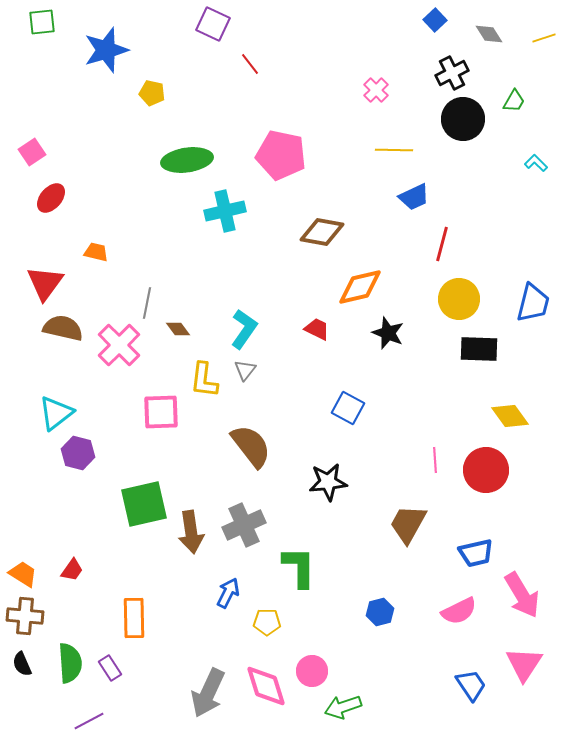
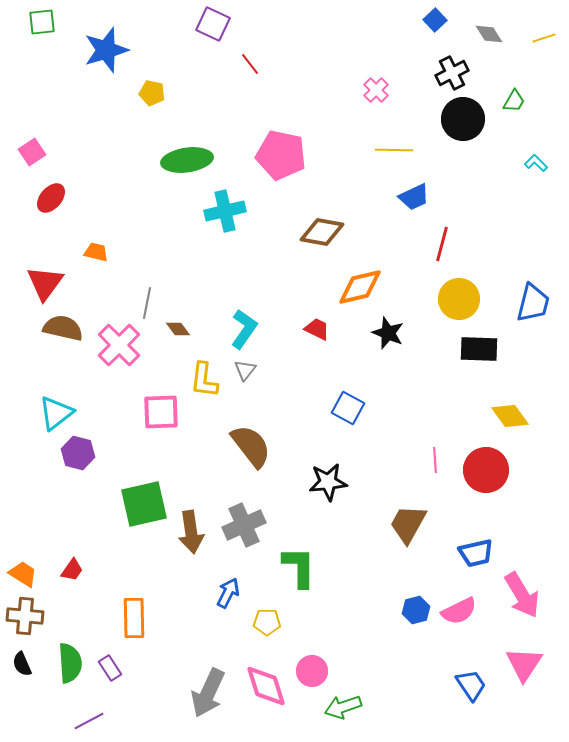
blue hexagon at (380, 612): moved 36 px right, 2 px up
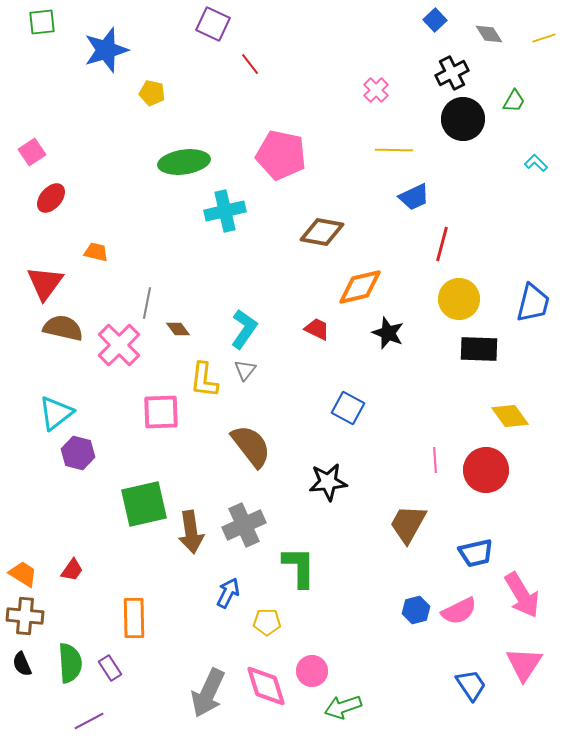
green ellipse at (187, 160): moved 3 px left, 2 px down
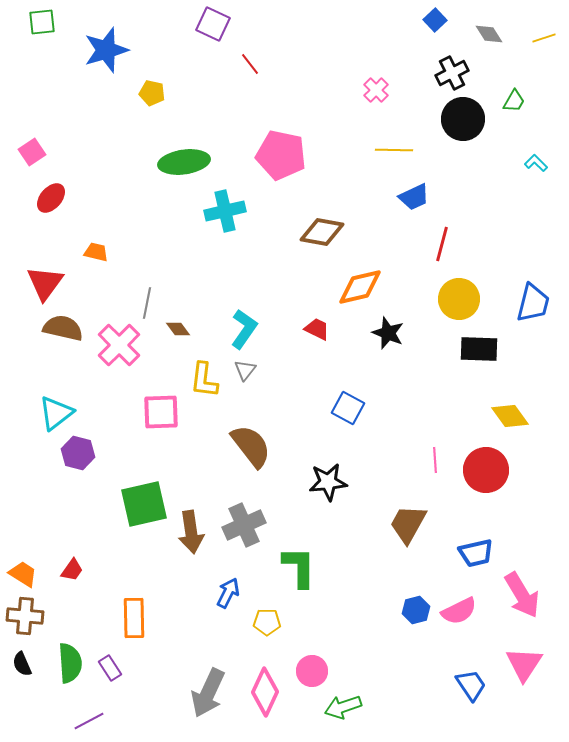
pink diamond at (266, 686): moved 1 px left, 6 px down; rotated 42 degrees clockwise
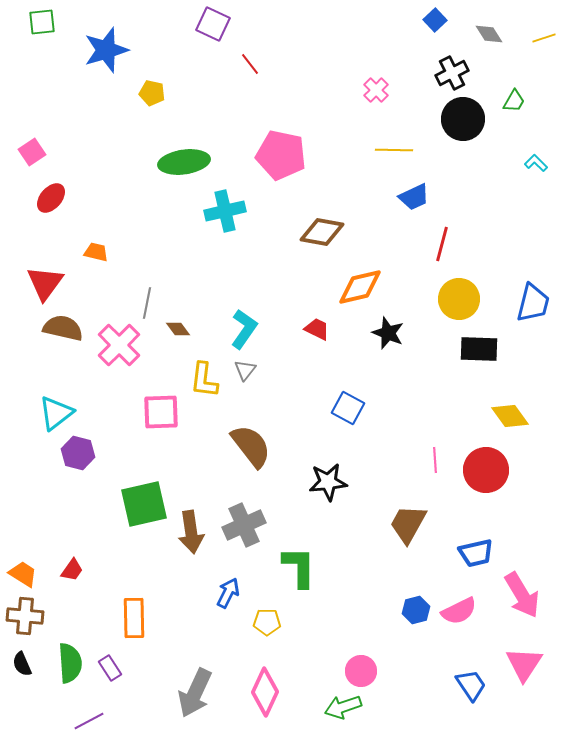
pink circle at (312, 671): moved 49 px right
gray arrow at (208, 693): moved 13 px left
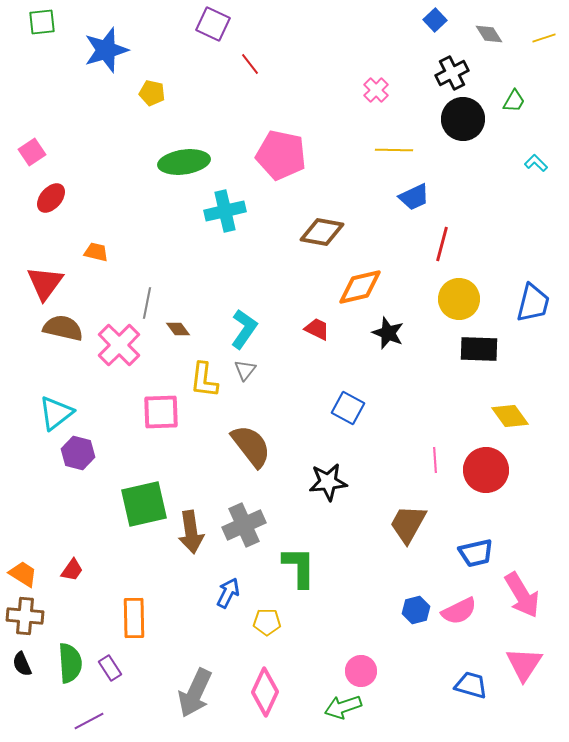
blue trapezoid at (471, 685): rotated 40 degrees counterclockwise
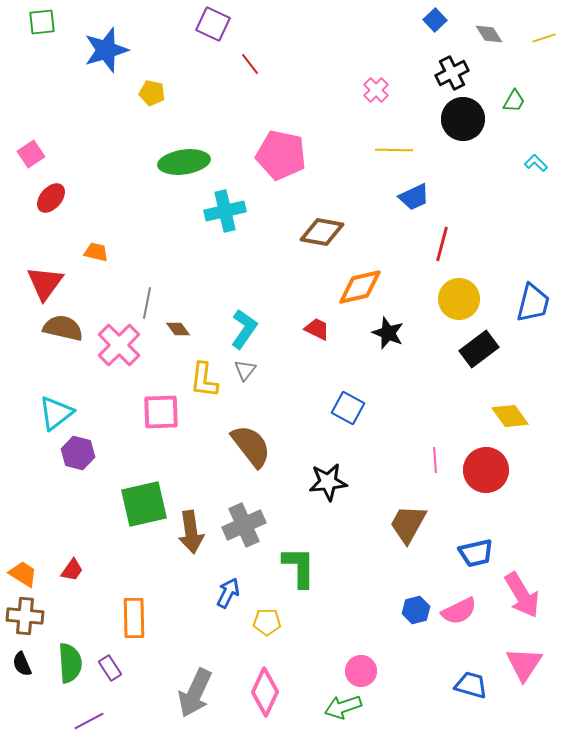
pink square at (32, 152): moved 1 px left, 2 px down
black rectangle at (479, 349): rotated 39 degrees counterclockwise
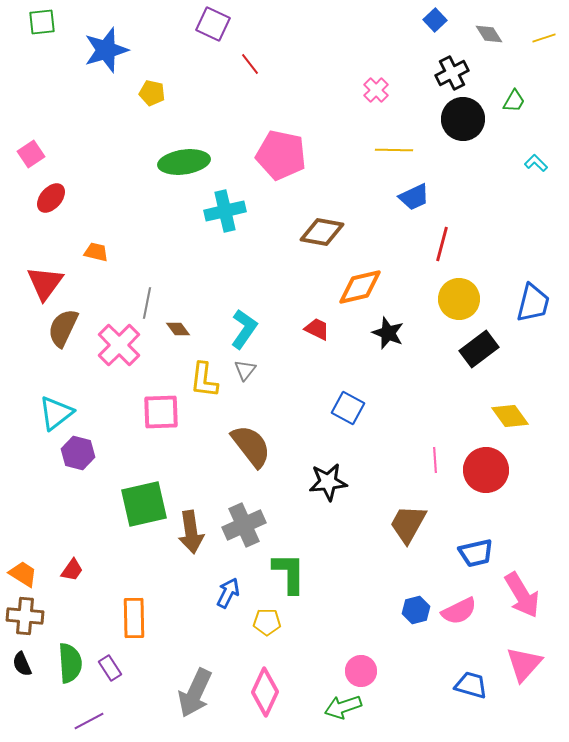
brown semicircle at (63, 328): rotated 78 degrees counterclockwise
green L-shape at (299, 567): moved 10 px left, 6 px down
pink triangle at (524, 664): rotated 9 degrees clockwise
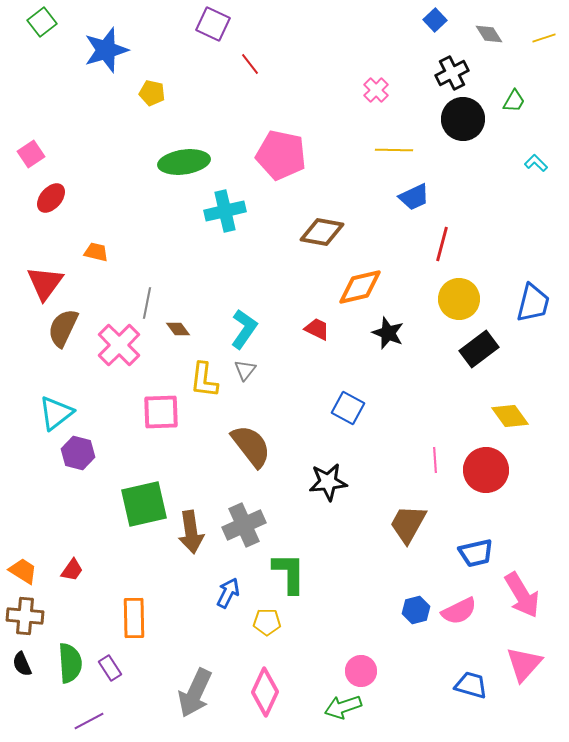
green square at (42, 22): rotated 32 degrees counterclockwise
orange trapezoid at (23, 574): moved 3 px up
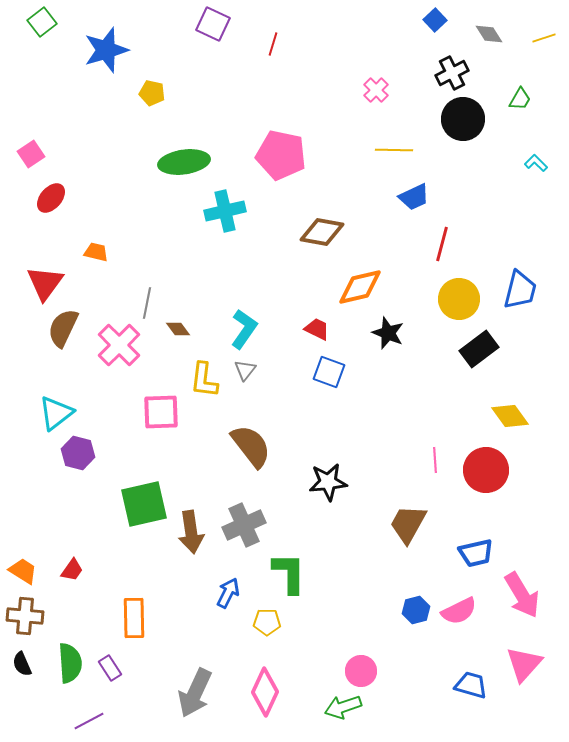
red line at (250, 64): moved 23 px right, 20 px up; rotated 55 degrees clockwise
green trapezoid at (514, 101): moved 6 px right, 2 px up
blue trapezoid at (533, 303): moved 13 px left, 13 px up
blue square at (348, 408): moved 19 px left, 36 px up; rotated 8 degrees counterclockwise
